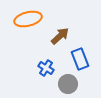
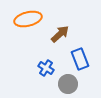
brown arrow: moved 2 px up
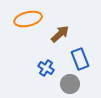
gray circle: moved 2 px right
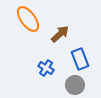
orange ellipse: rotated 68 degrees clockwise
gray circle: moved 5 px right, 1 px down
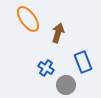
brown arrow: moved 2 px left, 1 px up; rotated 30 degrees counterclockwise
blue rectangle: moved 3 px right, 3 px down
gray circle: moved 9 px left
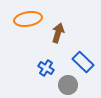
orange ellipse: rotated 64 degrees counterclockwise
blue rectangle: rotated 25 degrees counterclockwise
gray circle: moved 2 px right
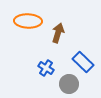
orange ellipse: moved 2 px down; rotated 12 degrees clockwise
gray circle: moved 1 px right, 1 px up
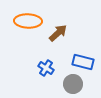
brown arrow: rotated 30 degrees clockwise
blue rectangle: rotated 30 degrees counterclockwise
gray circle: moved 4 px right
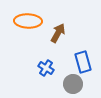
brown arrow: rotated 18 degrees counterclockwise
blue rectangle: rotated 60 degrees clockwise
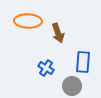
brown arrow: rotated 132 degrees clockwise
blue rectangle: rotated 20 degrees clockwise
gray circle: moved 1 px left, 2 px down
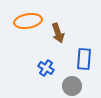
orange ellipse: rotated 12 degrees counterclockwise
blue rectangle: moved 1 px right, 3 px up
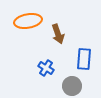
brown arrow: moved 1 px down
